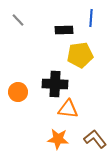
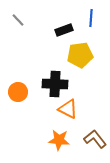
black rectangle: rotated 18 degrees counterclockwise
orange triangle: rotated 20 degrees clockwise
orange star: moved 1 px right, 1 px down
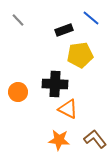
blue line: rotated 54 degrees counterclockwise
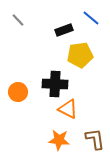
brown L-shape: rotated 30 degrees clockwise
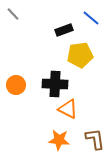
gray line: moved 5 px left, 6 px up
orange circle: moved 2 px left, 7 px up
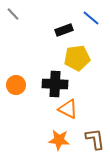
yellow pentagon: moved 3 px left, 3 px down
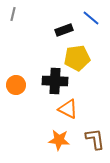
gray line: rotated 56 degrees clockwise
black cross: moved 3 px up
